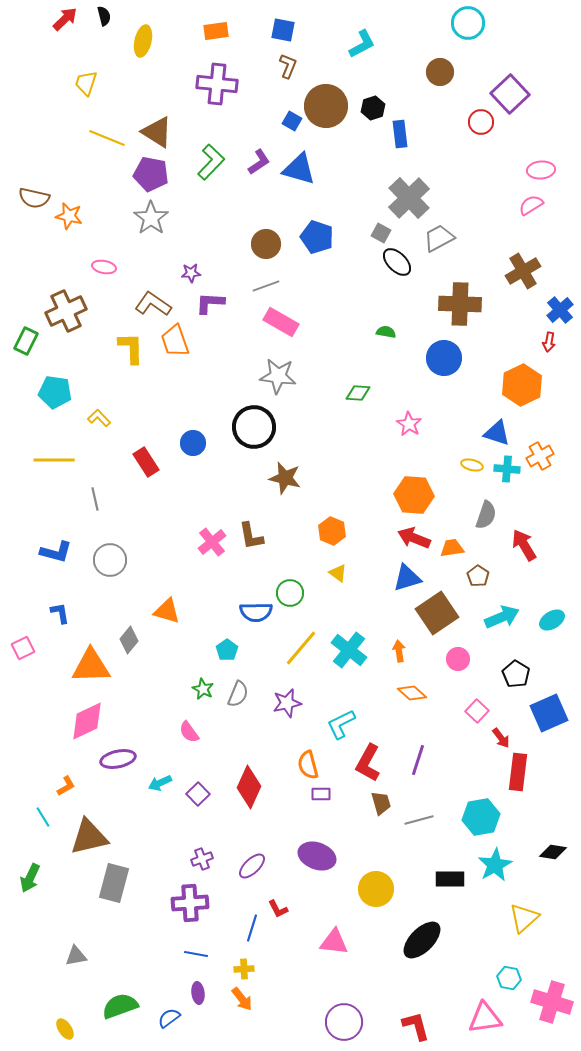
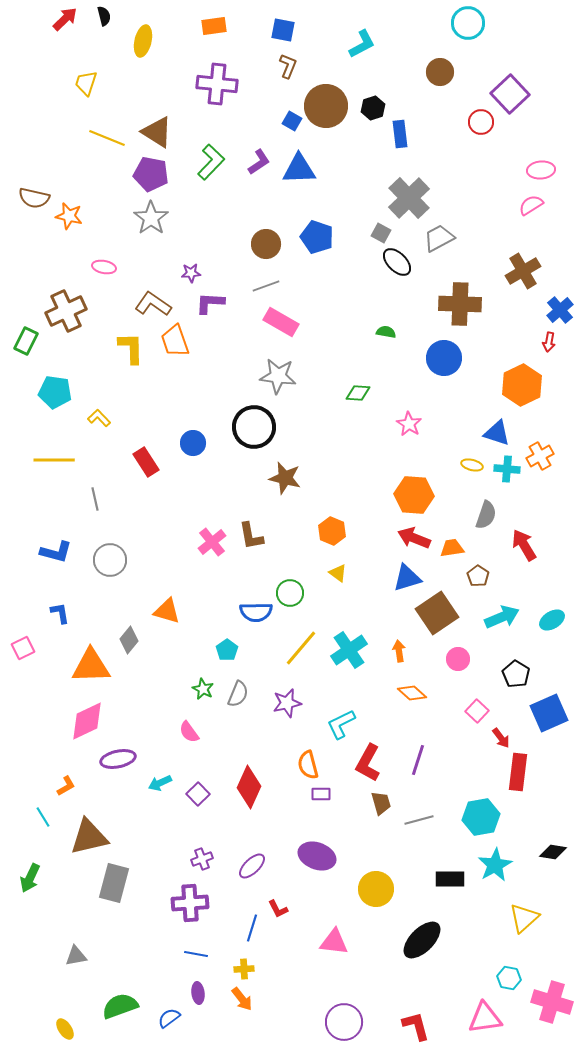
orange rectangle at (216, 31): moved 2 px left, 5 px up
blue triangle at (299, 169): rotated 18 degrees counterclockwise
cyan cross at (349, 650): rotated 18 degrees clockwise
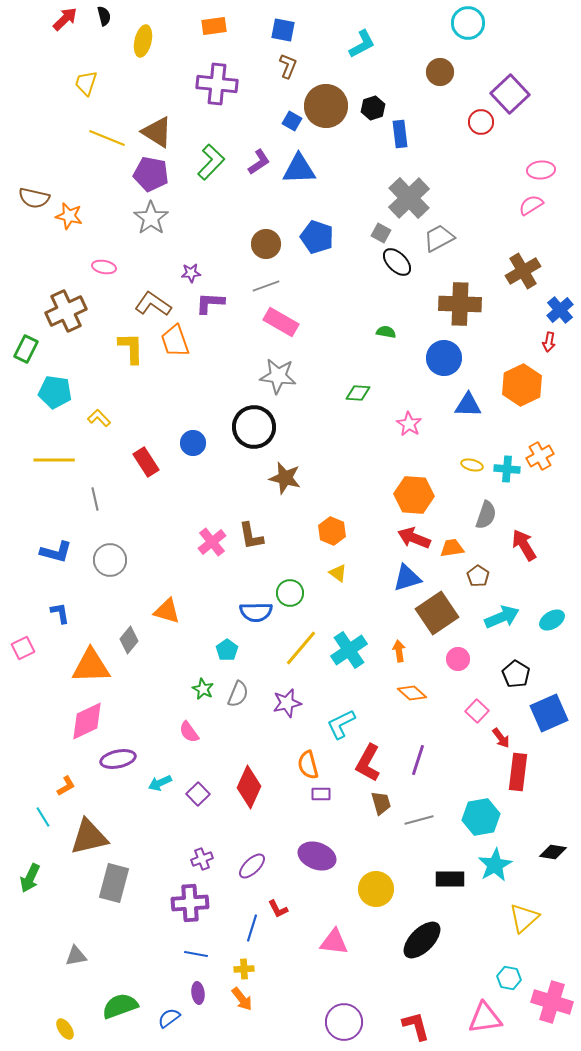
green rectangle at (26, 341): moved 8 px down
blue triangle at (497, 433): moved 29 px left, 28 px up; rotated 16 degrees counterclockwise
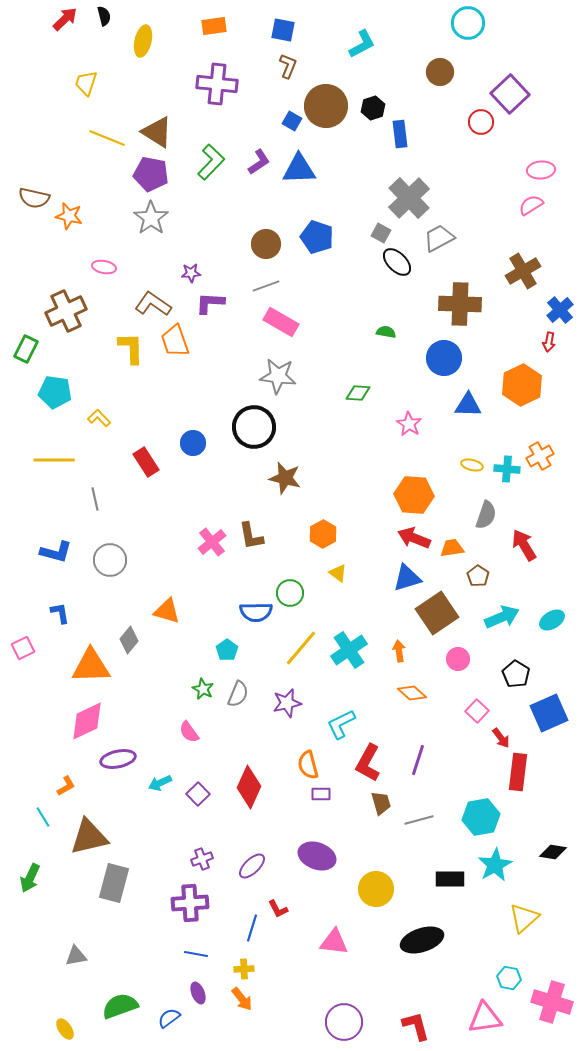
orange hexagon at (332, 531): moved 9 px left, 3 px down; rotated 8 degrees clockwise
black ellipse at (422, 940): rotated 27 degrees clockwise
purple ellipse at (198, 993): rotated 15 degrees counterclockwise
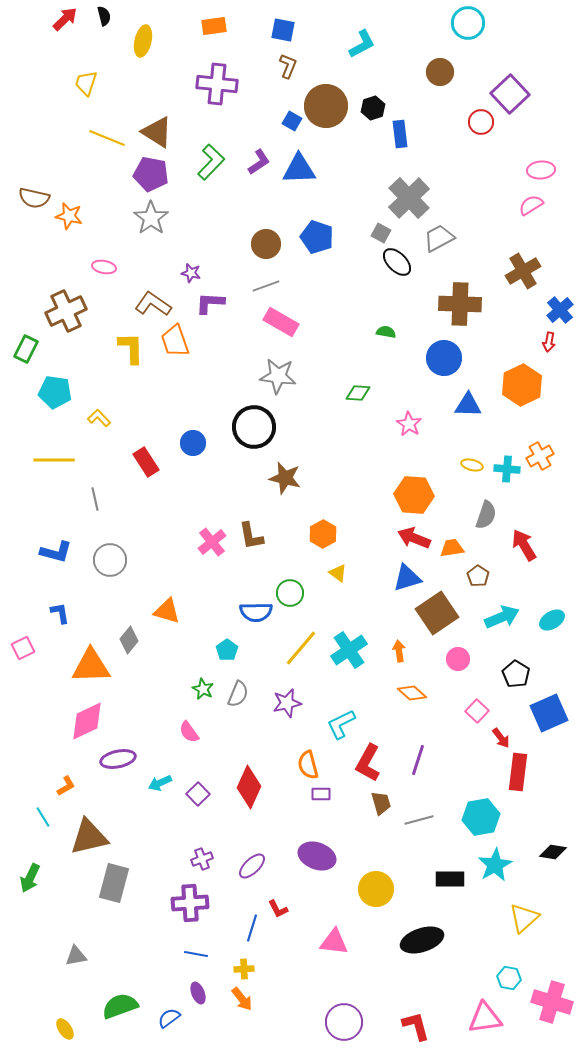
purple star at (191, 273): rotated 18 degrees clockwise
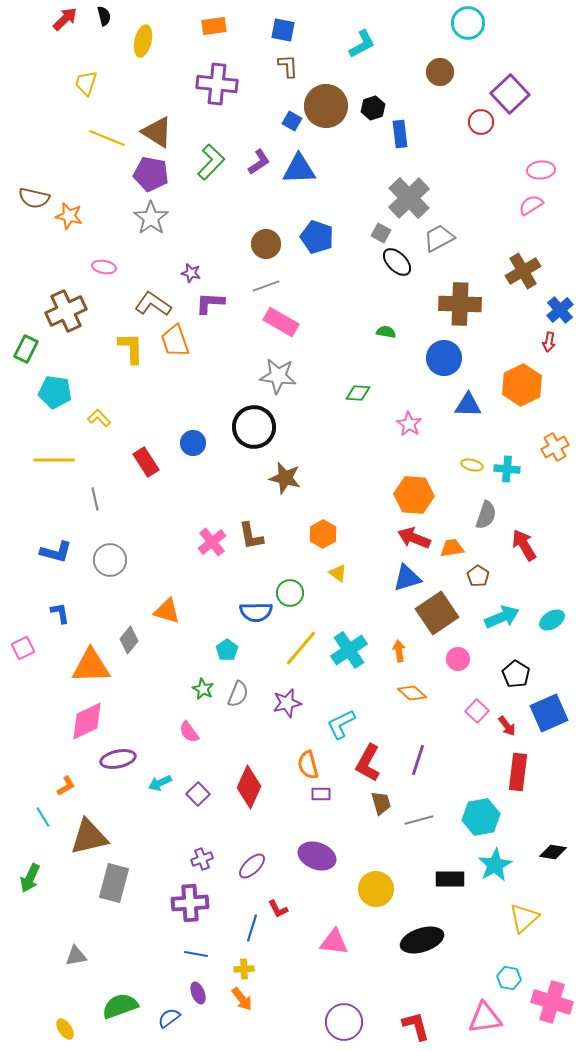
brown L-shape at (288, 66): rotated 25 degrees counterclockwise
orange cross at (540, 456): moved 15 px right, 9 px up
red arrow at (501, 738): moved 6 px right, 12 px up
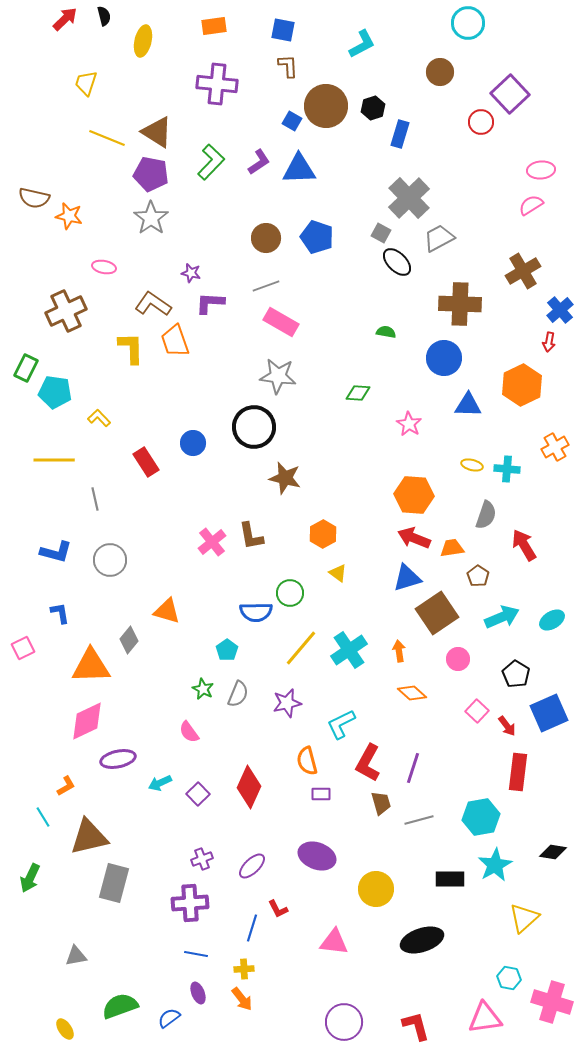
blue rectangle at (400, 134): rotated 24 degrees clockwise
brown circle at (266, 244): moved 6 px up
green rectangle at (26, 349): moved 19 px down
purple line at (418, 760): moved 5 px left, 8 px down
orange semicircle at (308, 765): moved 1 px left, 4 px up
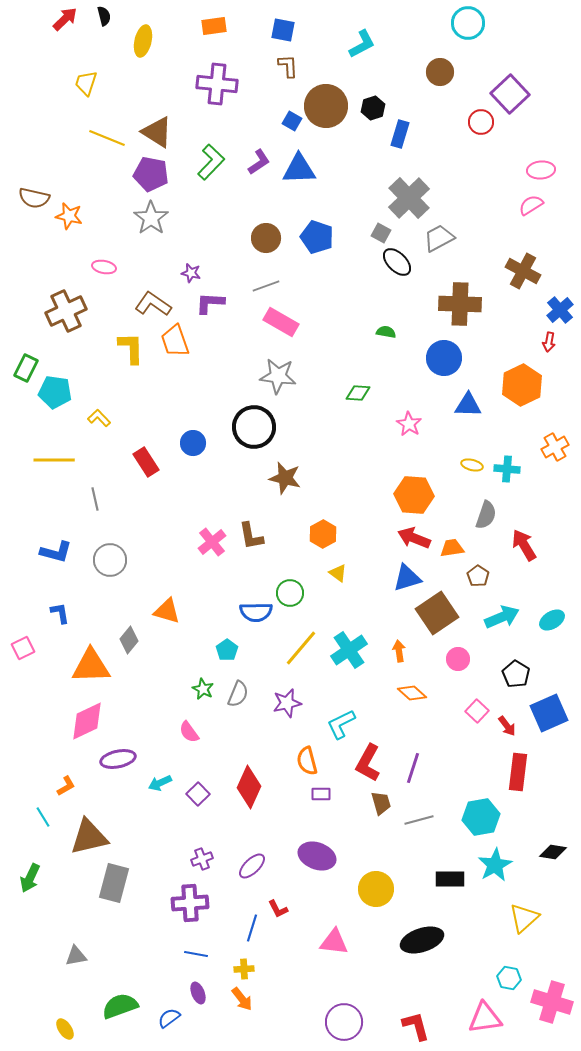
brown cross at (523, 271): rotated 32 degrees counterclockwise
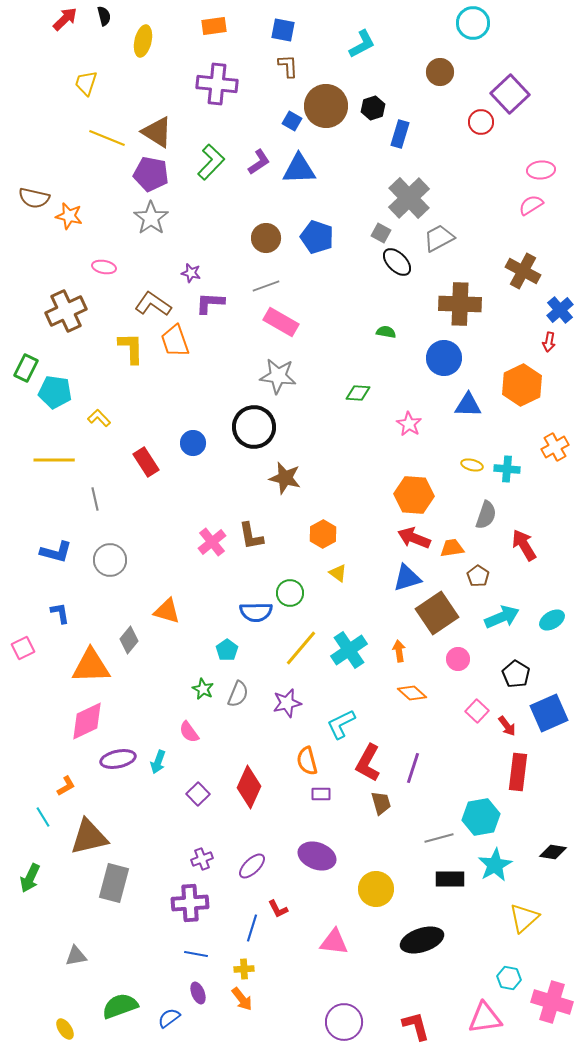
cyan circle at (468, 23): moved 5 px right
cyan arrow at (160, 783): moved 2 px left, 21 px up; rotated 45 degrees counterclockwise
gray line at (419, 820): moved 20 px right, 18 px down
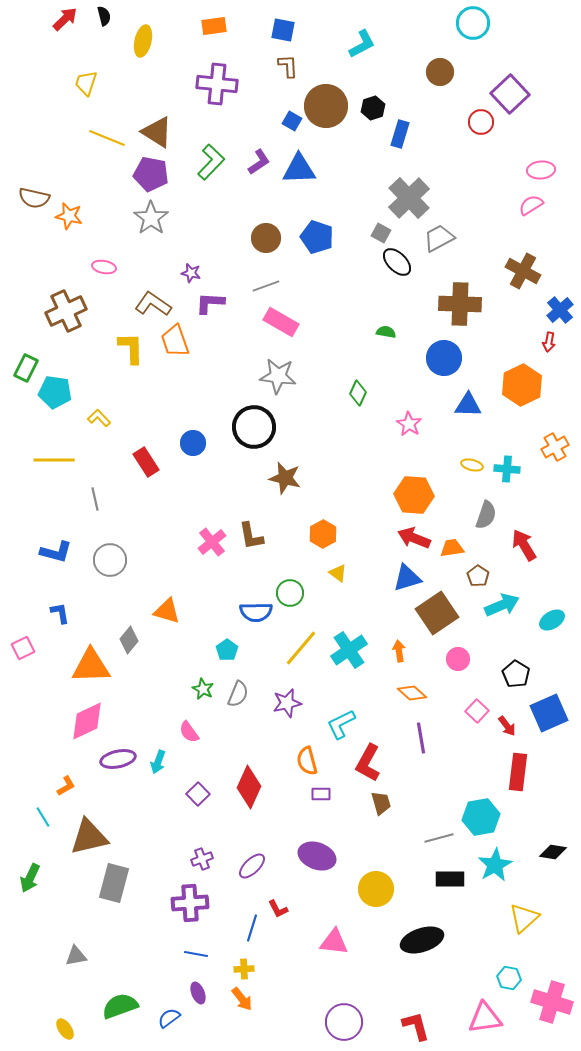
green diamond at (358, 393): rotated 70 degrees counterclockwise
cyan arrow at (502, 617): moved 12 px up
purple line at (413, 768): moved 8 px right, 30 px up; rotated 28 degrees counterclockwise
